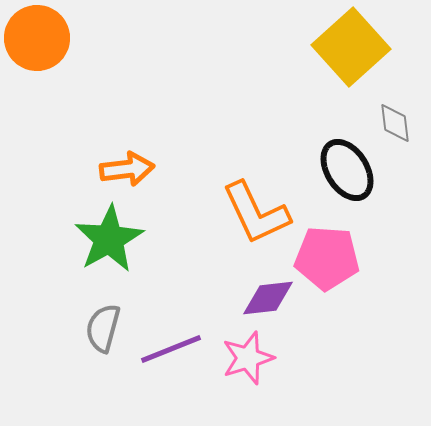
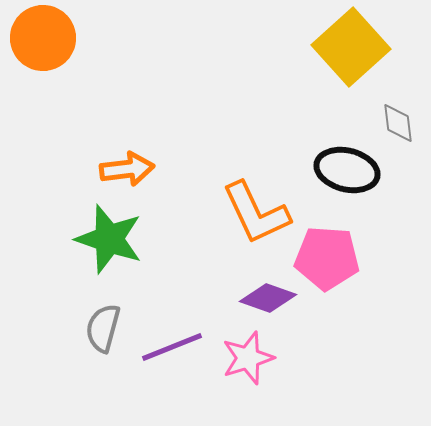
orange circle: moved 6 px right
gray diamond: moved 3 px right
black ellipse: rotated 44 degrees counterclockwise
green star: rotated 24 degrees counterclockwise
purple diamond: rotated 26 degrees clockwise
purple line: moved 1 px right, 2 px up
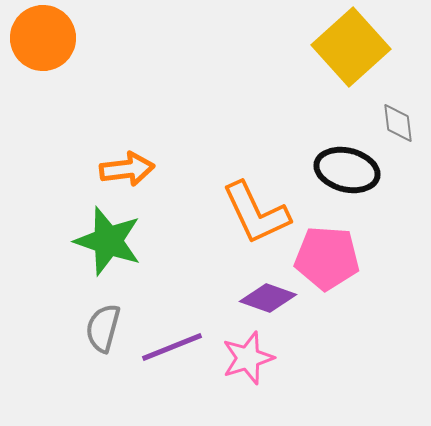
green star: moved 1 px left, 2 px down
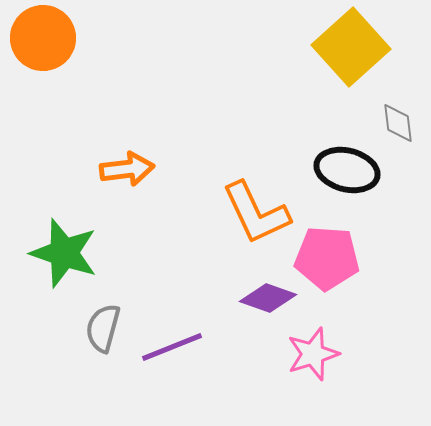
green star: moved 44 px left, 12 px down
pink star: moved 65 px right, 4 px up
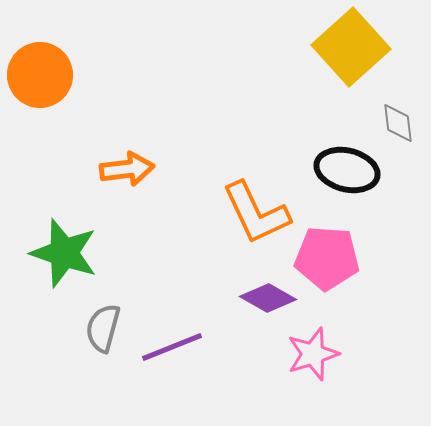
orange circle: moved 3 px left, 37 px down
purple diamond: rotated 10 degrees clockwise
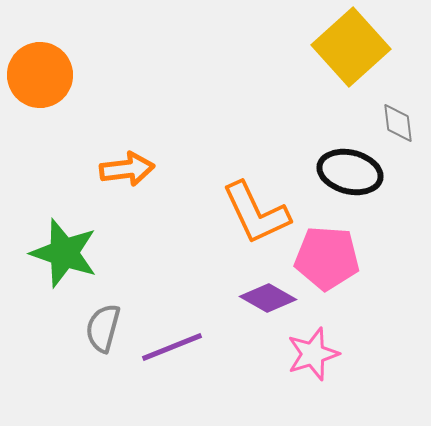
black ellipse: moved 3 px right, 2 px down
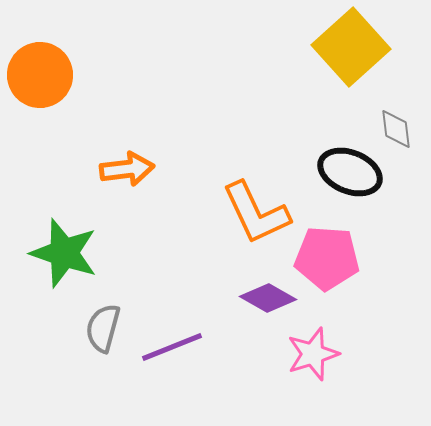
gray diamond: moved 2 px left, 6 px down
black ellipse: rotated 8 degrees clockwise
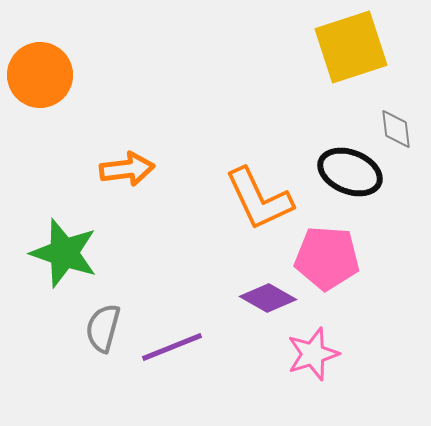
yellow square: rotated 24 degrees clockwise
orange L-shape: moved 3 px right, 14 px up
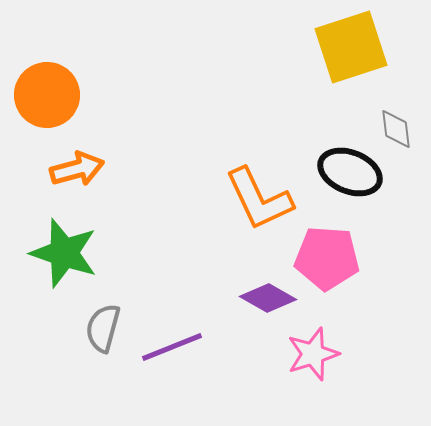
orange circle: moved 7 px right, 20 px down
orange arrow: moved 50 px left; rotated 8 degrees counterclockwise
